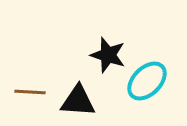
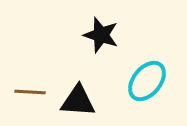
black star: moved 7 px left, 20 px up
cyan ellipse: rotated 6 degrees counterclockwise
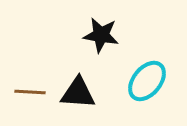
black star: rotated 9 degrees counterclockwise
black triangle: moved 8 px up
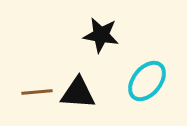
brown line: moved 7 px right; rotated 8 degrees counterclockwise
